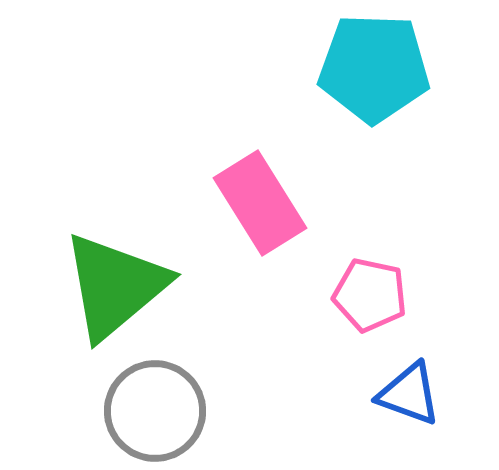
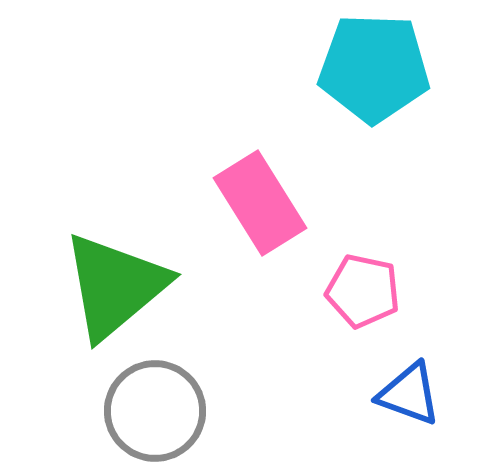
pink pentagon: moved 7 px left, 4 px up
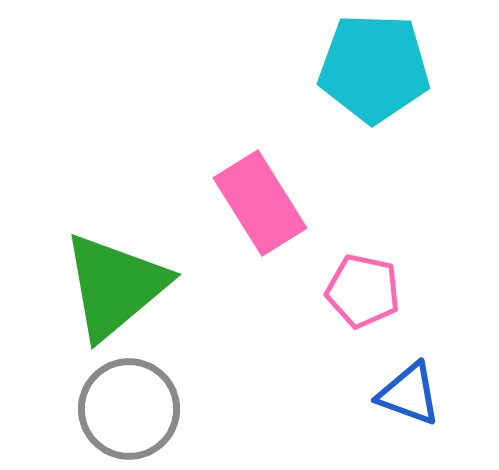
gray circle: moved 26 px left, 2 px up
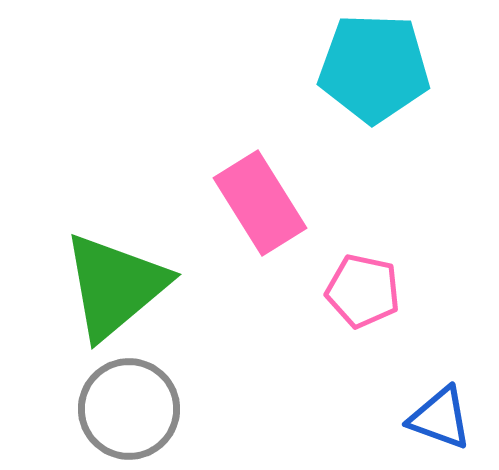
blue triangle: moved 31 px right, 24 px down
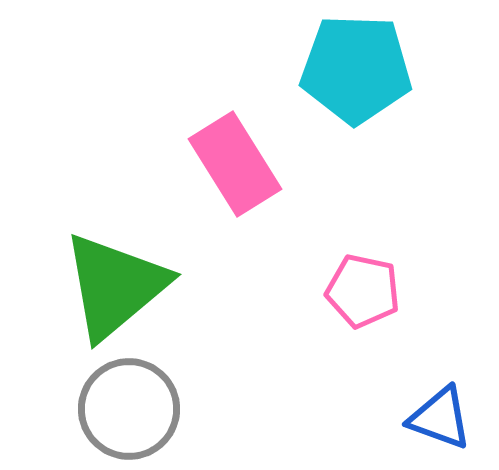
cyan pentagon: moved 18 px left, 1 px down
pink rectangle: moved 25 px left, 39 px up
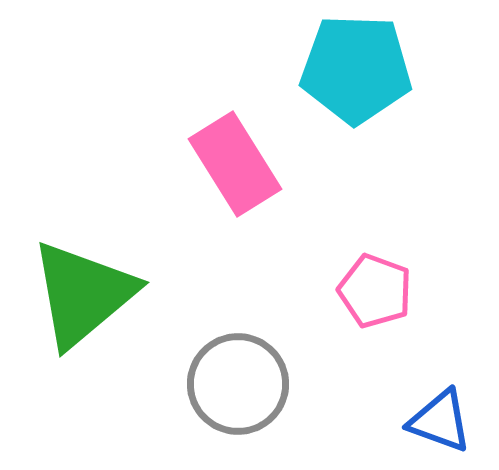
green triangle: moved 32 px left, 8 px down
pink pentagon: moved 12 px right; rotated 8 degrees clockwise
gray circle: moved 109 px right, 25 px up
blue triangle: moved 3 px down
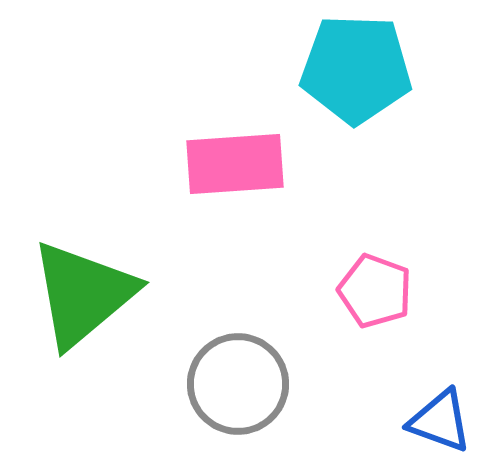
pink rectangle: rotated 62 degrees counterclockwise
